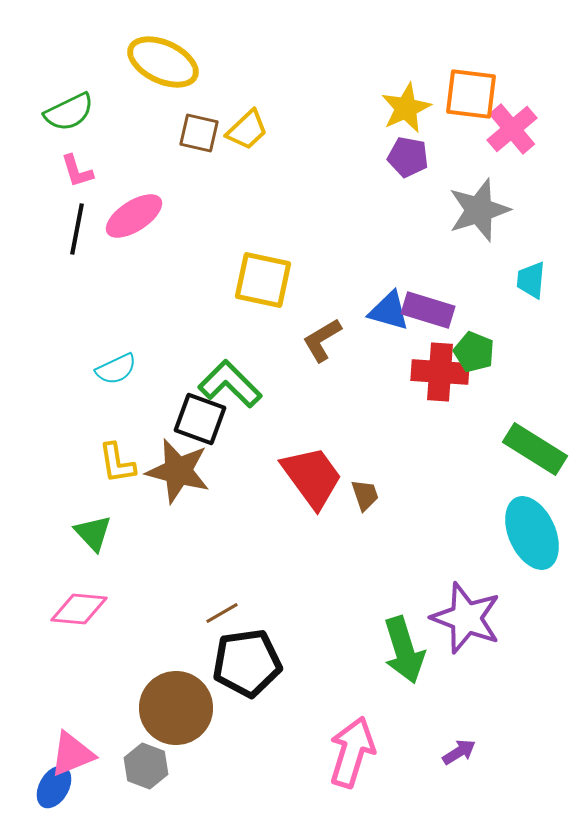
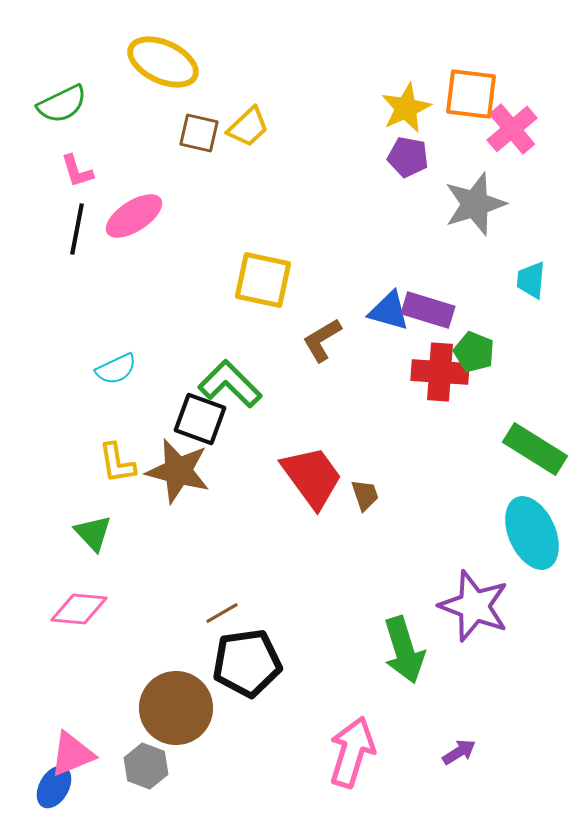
green semicircle: moved 7 px left, 8 px up
yellow trapezoid: moved 1 px right, 3 px up
gray star: moved 4 px left, 6 px up
purple star: moved 8 px right, 12 px up
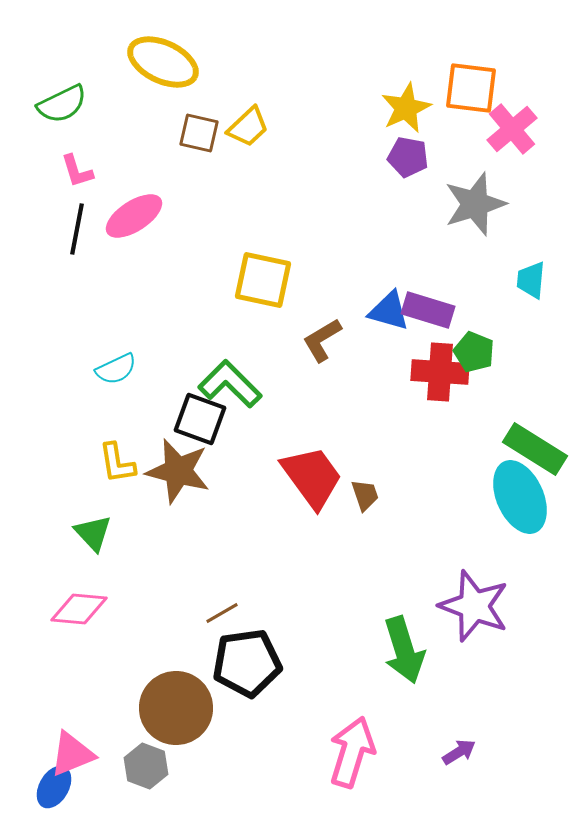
orange square: moved 6 px up
cyan ellipse: moved 12 px left, 36 px up
